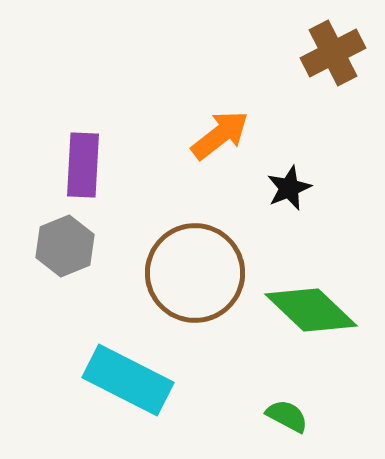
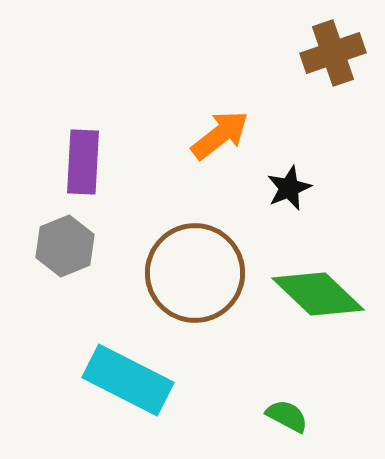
brown cross: rotated 8 degrees clockwise
purple rectangle: moved 3 px up
green diamond: moved 7 px right, 16 px up
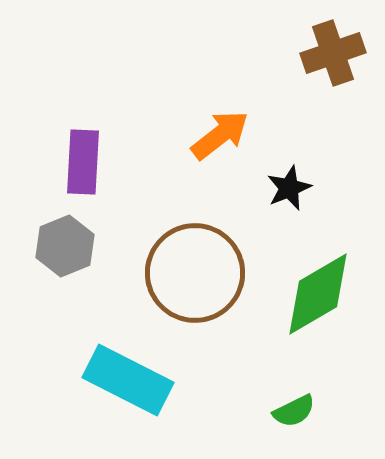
green diamond: rotated 74 degrees counterclockwise
green semicircle: moved 7 px right, 5 px up; rotated 126 degrees clockwise
